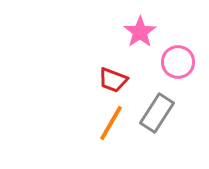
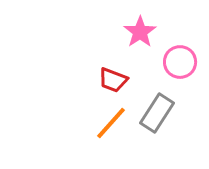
pink circle: moved 2 px right
orange line: rotated 12 degrees clockwise
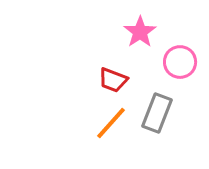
gray rectangle: rotated 12 degrees counterclockwise
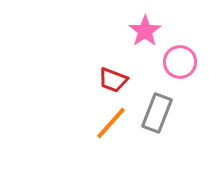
pink star: moved 5 px right, 1 px up
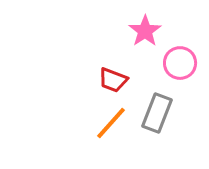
pink circle: moved 1 px down
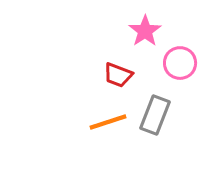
red trapezoid: moved 5 px right, 5 px up
gray rectangle: moved 2 px left, 2 px down
orange line: moved 3 px left, 1 px up; rotated 30 degrees clockwise
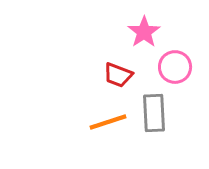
pink star: moved 1 px left, 1 px down
pink circle: moved 5 px left, 4 px down
gray rectangle: moved 1 px left, 2 px up; rotated 24 degrees counterclockwise
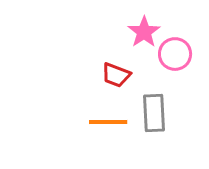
pink circle: moved 13 px up
red trapezoid: moved 2 px left
orange line: rotated 18 degrees clockwise
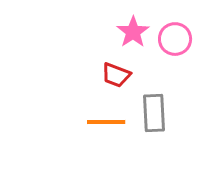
pink star: moved 11 px left
pink circle: moved 15 px up
orange line: moved 2 px left
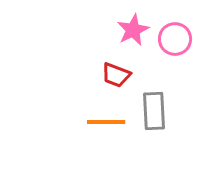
pink star: moved 2 px up; rotated 8 degrees clockwise
gray rectangle: moved 2 px up
